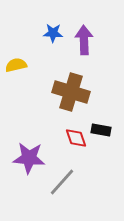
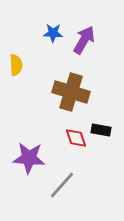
purple arrow: rotated 32 degrees clockwise
yellow semicircle: rotated 100 degrees clockwise
gray line: moved 3 px down
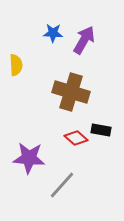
red diamond: rotated 30 degrees counterclockwise
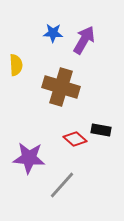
brown cross: moved 10 px left, 5 px up
red diamond: moved 1 px left, 1 px down
